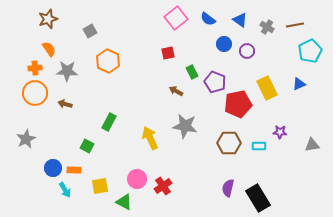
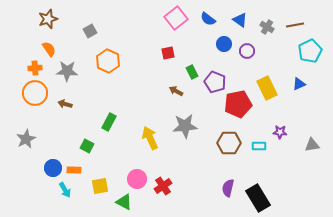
gray star at (185, 126): rotated 15 degrees counterclockwise
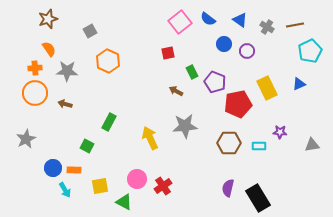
pink square at (176, 18): moved 4 px right, 4 px down
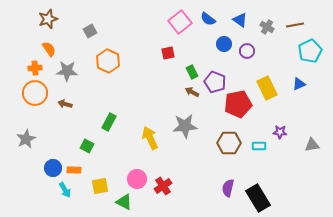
brown arrow at (176, 91): moved 16 px right, 1 px down
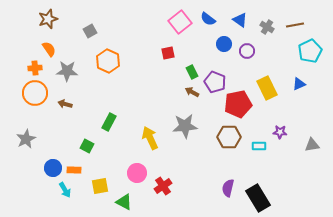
brown hexagon at (229, 143): moved 6 px up
pink circle at (137, 179): moved 6 px up
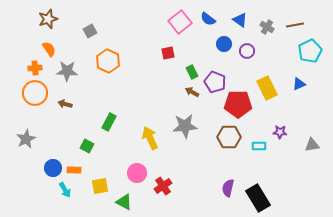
red pentagon at (238, 104): rotated 12 degrees clockwise
